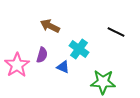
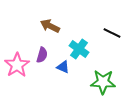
black line: moved 4 px left, 1 px down
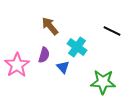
brown arrow: rotated 24 degrees clockwise
black line: moved 2 px up
cyan cross: moved 2 px left, 2 px up
purple semicircle: moved 2 px right
blue triangle: rotated 24 degrees clockwise
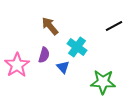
black line: moved 2 px right, 5 px up; rotated 54 degrees counterclockwise
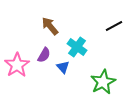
purple semicircle: rotated 14 degrees clockwise
green star: rotated 30 degrees counterclockwise
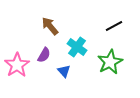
blue triangle: moved 1 px right, 4 px down
green star: moved 7 px right, 20 px up
